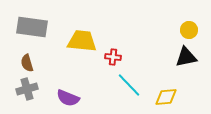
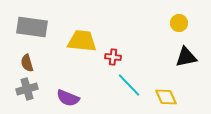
yellow circle: moved 10 px left, 7 px up
yellow diamond: rotated 70 degrees clockwise
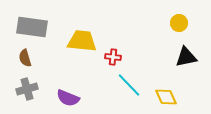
brown semicircle: moved 2 px left, 5 px up
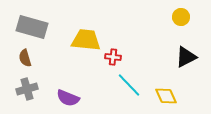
yellow circle: moved 2 px right, 6 px up
gray rectangle: rotated 8 degrees clockwise
yellow trapezoid: moved 4 px right, 1 px up
black triangle: rotated 15 degrees counterclockwise
yellow diamond: moved 1 px up
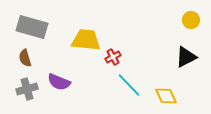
yellow circle: moved 10 px right, 3 px down
red cross: rotated 35 degrees counterclockwise
purple semicircle: moved 9 px left, 16 px up
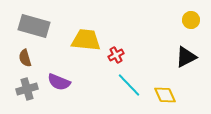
gray rectangle: moved 2 px right, 1 px up
red cross: moved 3 px right, 2 px up
yellow diamond: moved 1 px left, 1 px up
